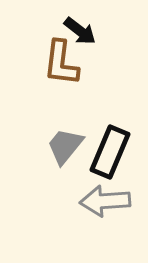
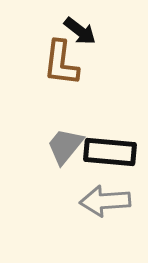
black rectangle: rotated 72 degrees clockwise
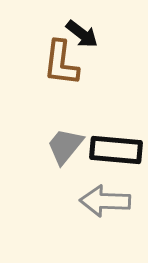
black arrow: moved 2 px right, 3 px down
black rectangle: moved 6 px right, 2 px up
gray arrow: rotated 6 degrees clockwise
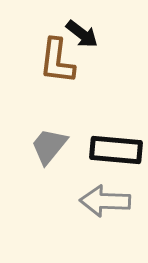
brown L-shape: moved 4 px left, 2 px up
gray trapezoid: moved 16 px left
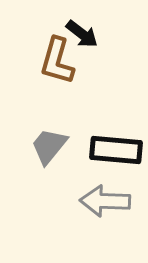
brown L-shape: rotated 9 degrees clockwise
